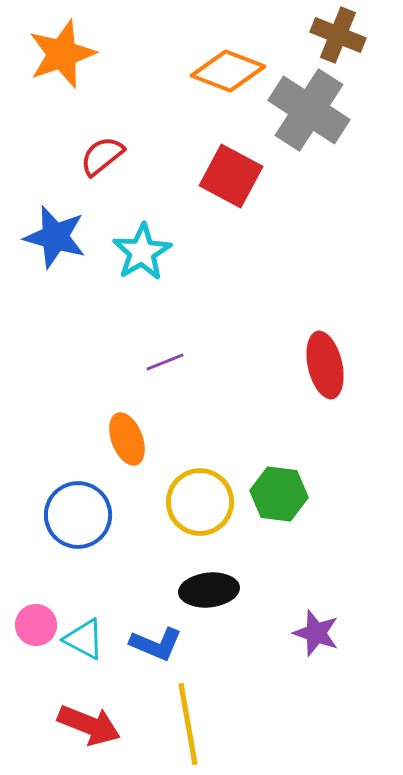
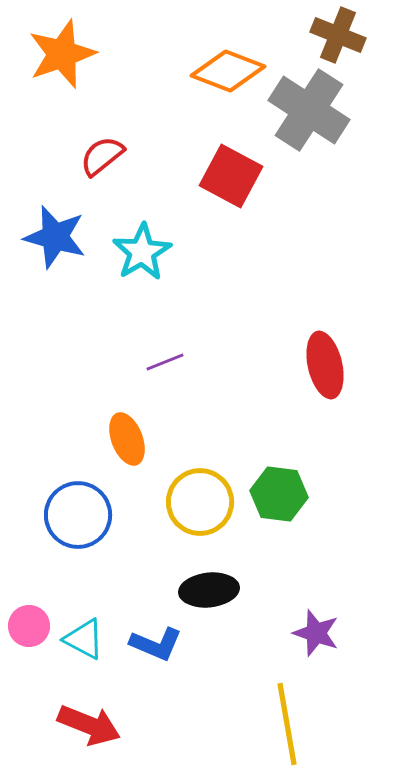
pink circle: moved 7 px left, 1 px down
yellow line: moved 99 px right
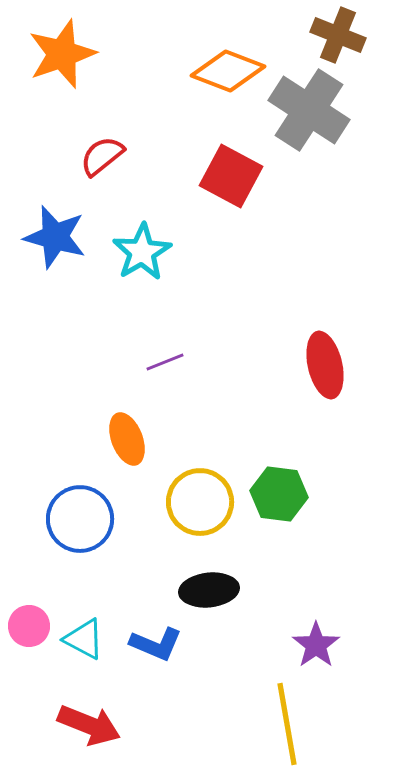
blue circle: moved 2 px right, 4 px down
purple star: moved 12 px down; rotated 18 degrees clockwise
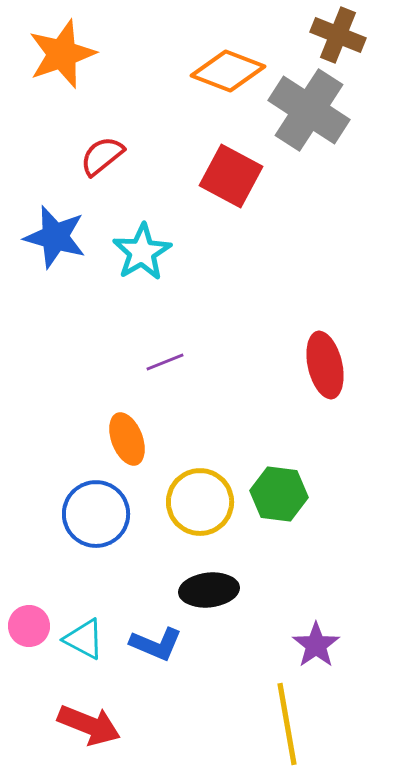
blue circle: moved 16 px right, 5 px up
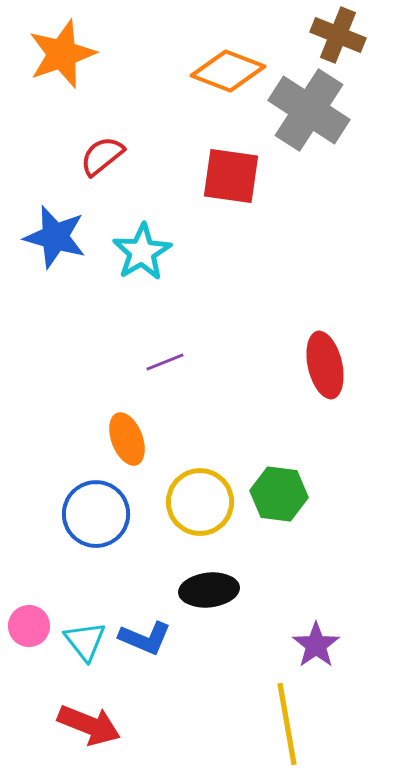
red square: rotated 20 degrees counterclockwise
cyan triangle: moved 1 px right, 2 px down; rotated 24 degrees clockwise
blue L-shape: moved 11 px left, 6 px up
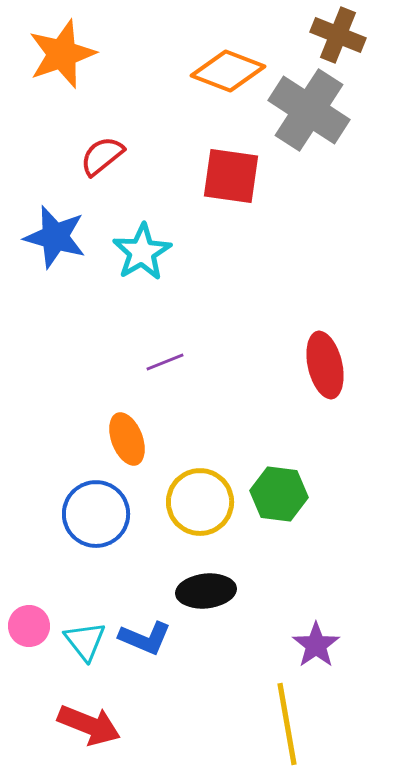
black ellipse: moved 3 px left, 1 px down
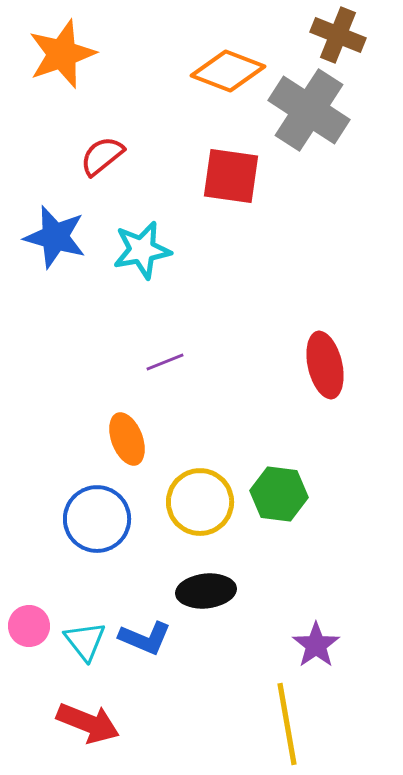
cyan star: moved 2 px up; rotated 20 degrees clockwise
blue circle: moved 1 px right, 5 px down
red arrow: moved 1 px left, 2 px up
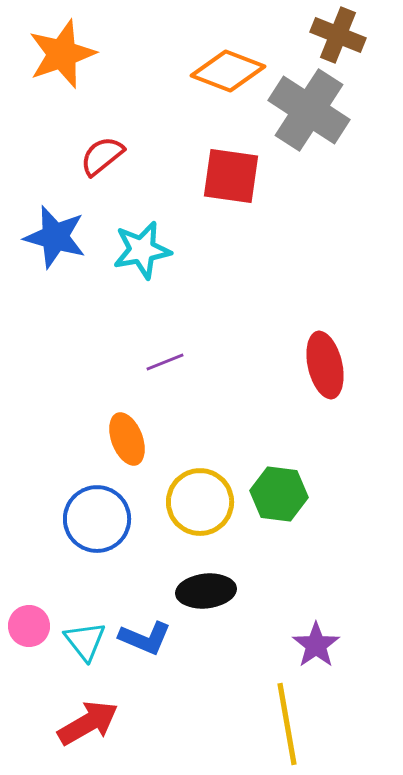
red arrow: rotated 52 degrees counterclockwise
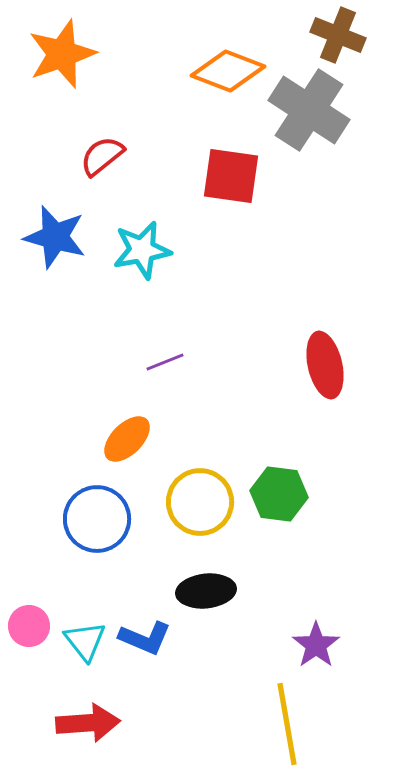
orange ellipse: rotated 66 degrees clockwise
red arrow: rotated 26 degrees clockwise
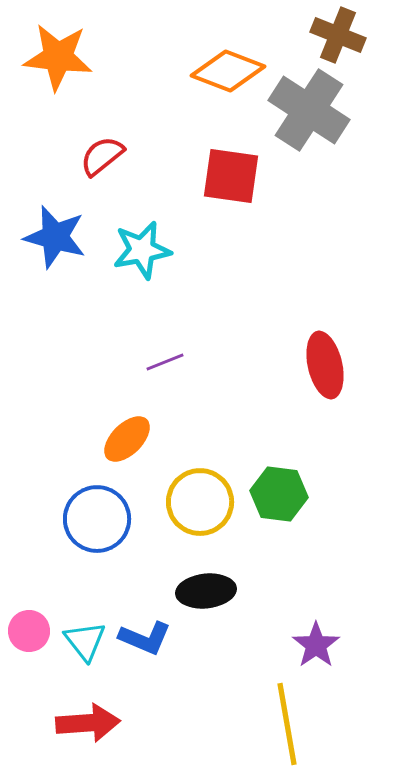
orange star: moved 4 px left, 3 px down; rotated 26 degrees clockwise
pink circle: moved 5 px down
